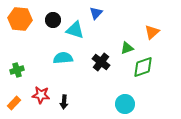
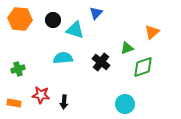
green cross: moved 1 px right, 1 px up
orange rectangle: rotated 56 degrees clockwise
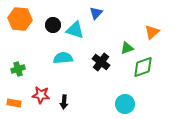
black circle: moved 5 px down
